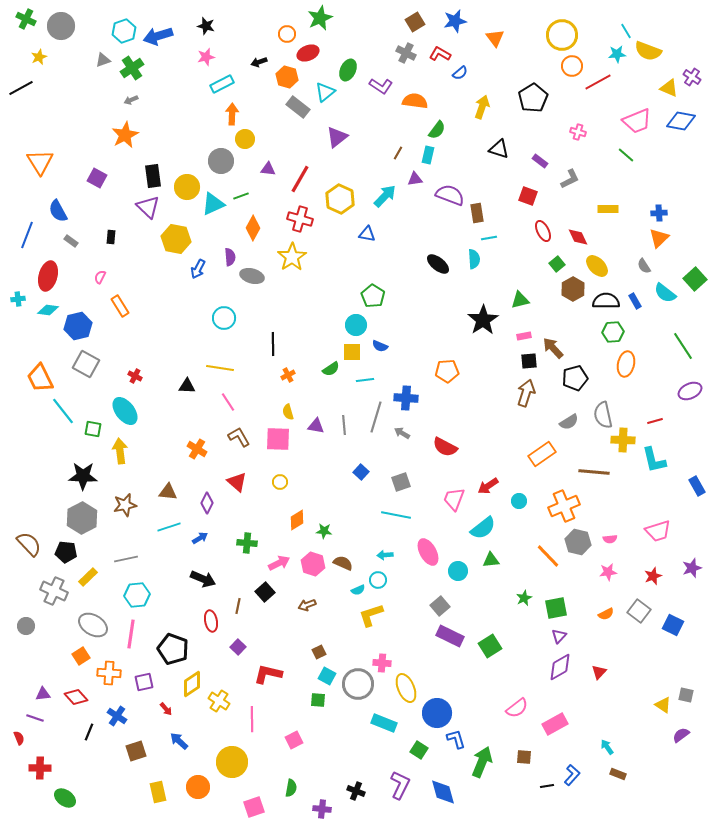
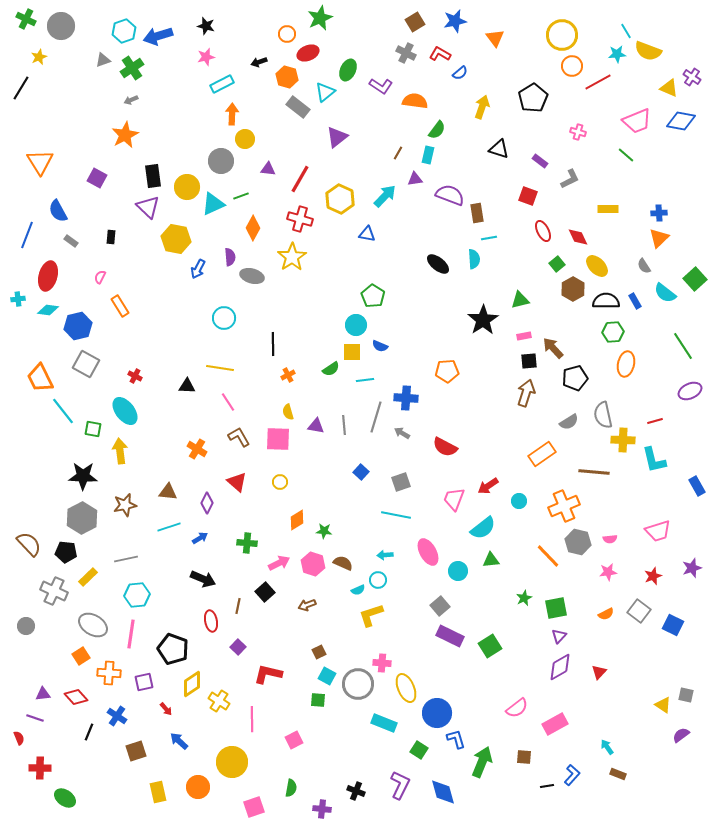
black line at (21, 88): rotated 30 degrees counterclockwise
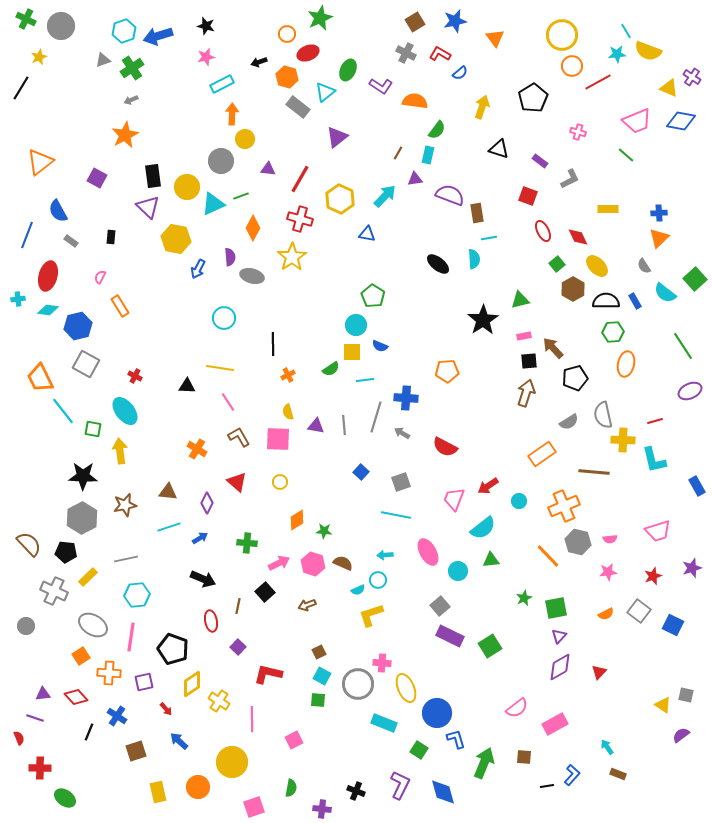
orange triangle at (40, 162): rotated 24 degrees clockwise
pink line at (131, 634): moved 3 px down
cyan square at (327, 676): moved 5 px left
green arrow at (482, 762): moved 2 px right, 1 px down
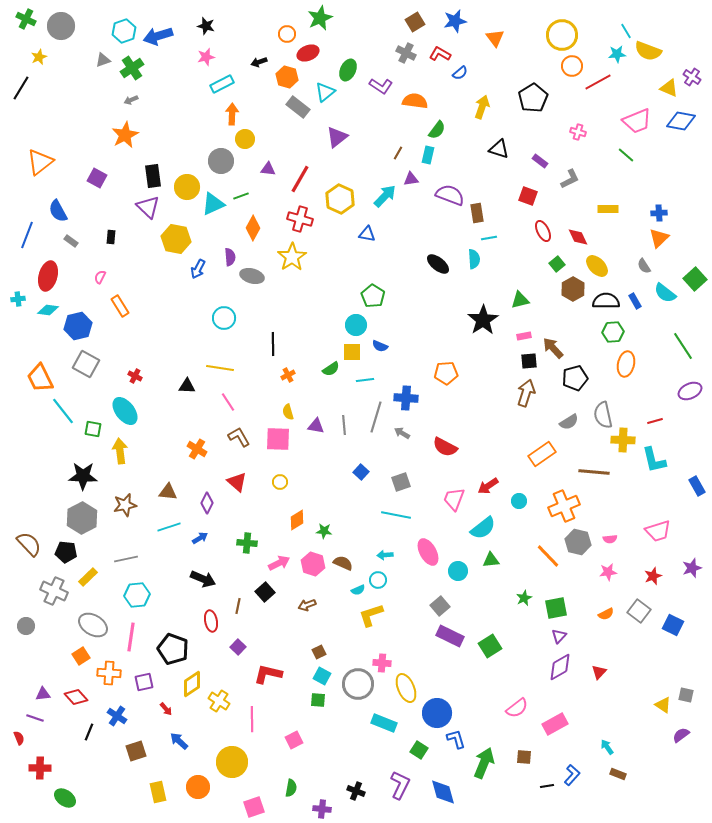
purple triangle at (415, 179): moved 4 px left
orange pentagon at (447, 371): moved 1 px left, 2 px down
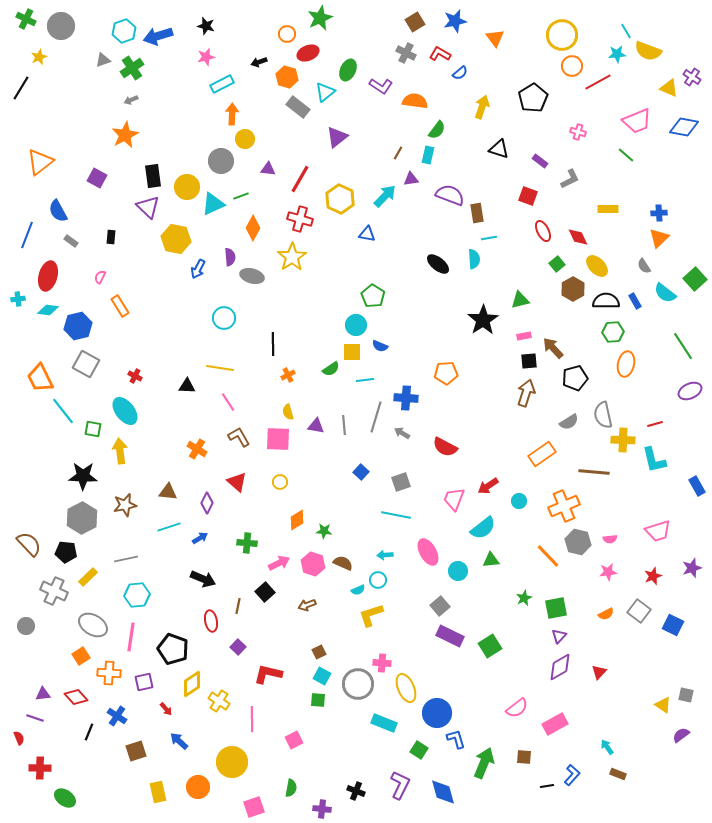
blue diamond at (681, 121): moved 3 px right, 6 px down
red line at (655, 421): moved 3 px down
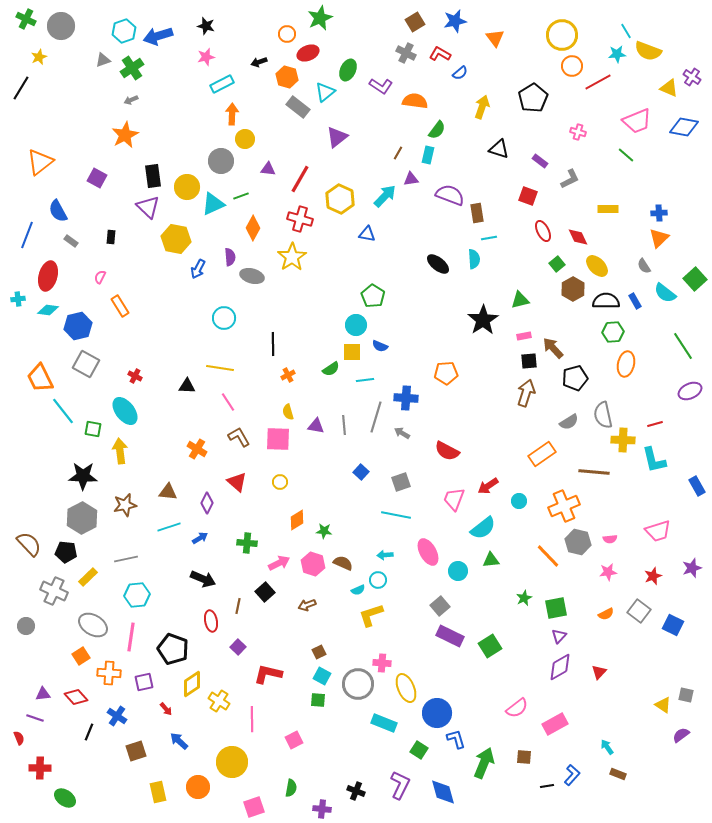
red semicircle at (445, 447): moved 2 px right, 4 px down
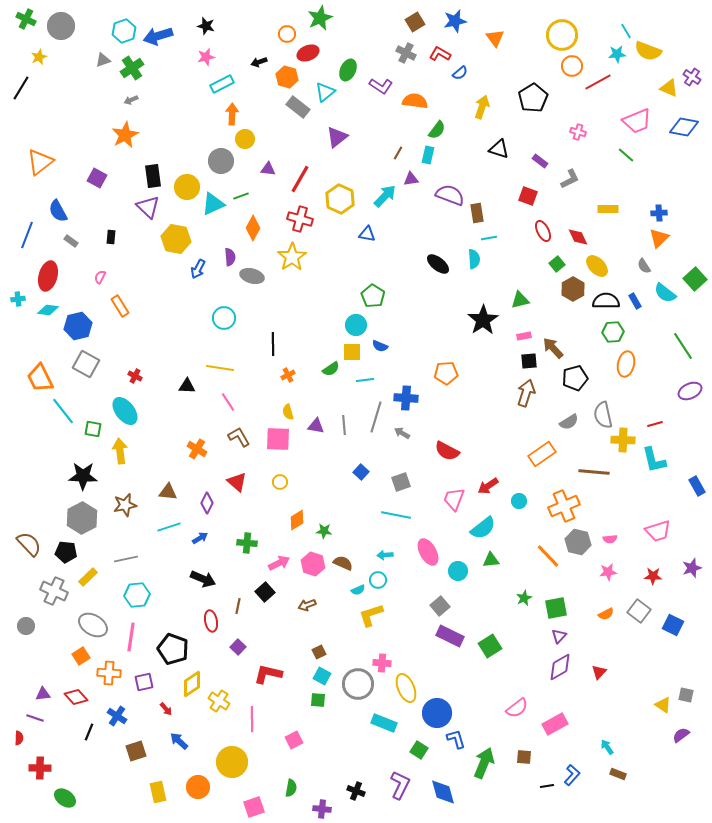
red star at (653, 576): rotated 24 degrees clockwise
red semicircle at (19, 738): rotated 24 degrees clockwise
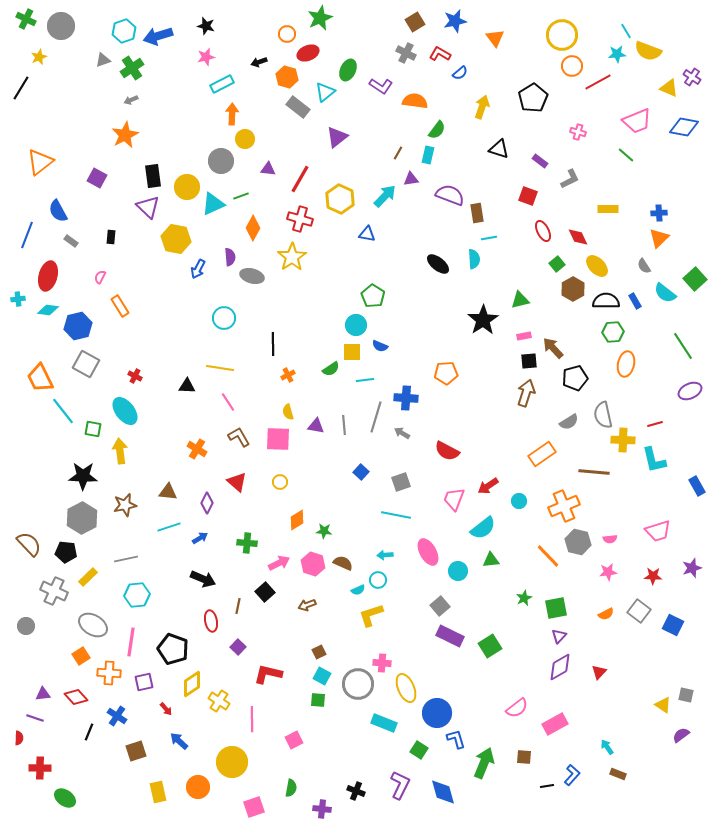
pink line at (131, 637): moved 5 px down
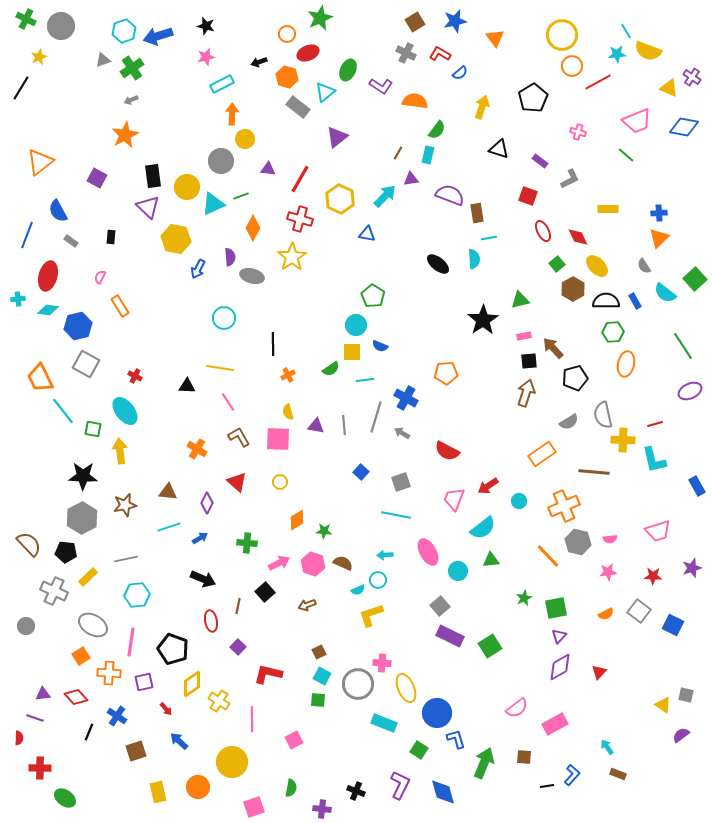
blue cross at (406, 398): rotated 25 degrees clockwise
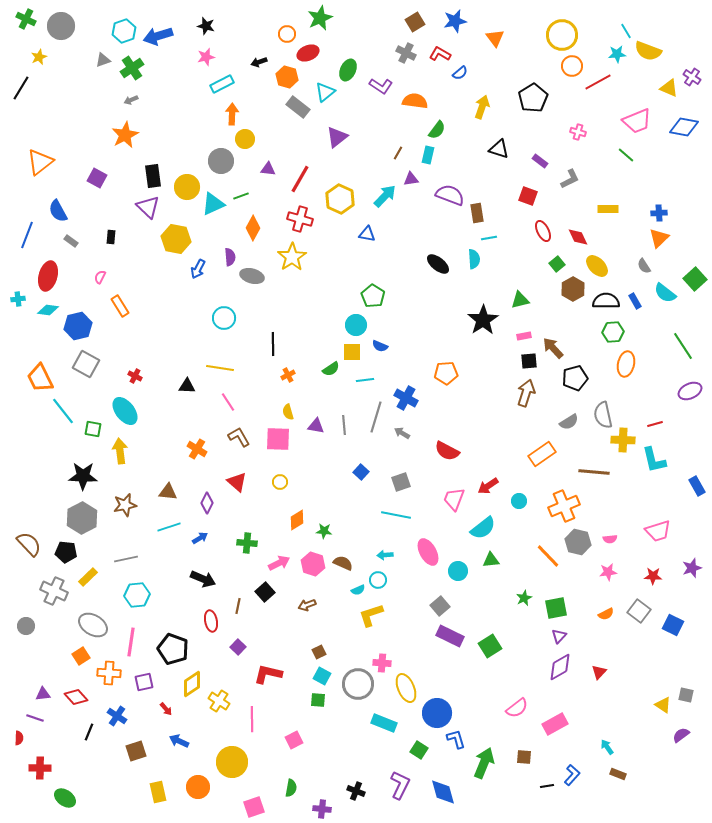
blue arrow at (179, 741): rotated 18 degrees counterclockwise
